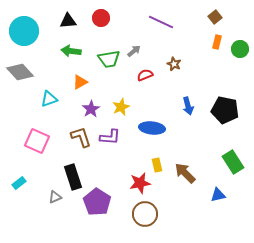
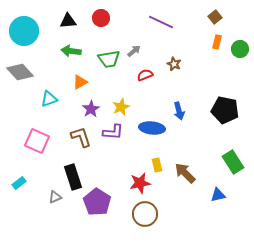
blue arrow: moved 9 px left, 5 px down
purple L-shape: moved 3 px right, 5 px up
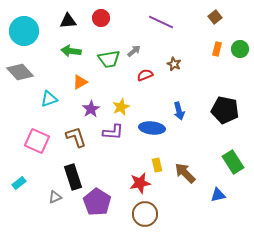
orange rectangle: moved 7 px down
brown L-shape: moved 5 px left
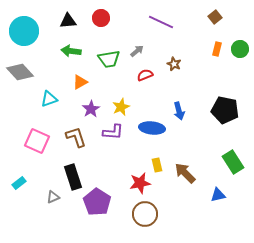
gray arrow: moved 3 px right
gray triangle: moved 2 px left
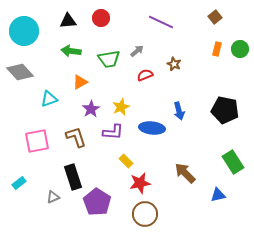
pink square: rotated 35 degrees counterclockwise
yellow rectangle: moved 31 px left, 4 px up; rotated 32 degrees counterclockwise
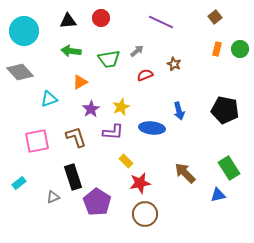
green rectangle: moved 4 px left, 6 px down
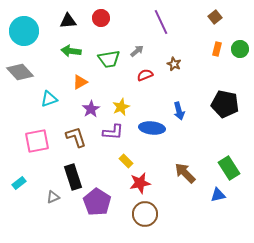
purple line: rotated 40 degrees clockwise
black pentagon: moved 6 px up
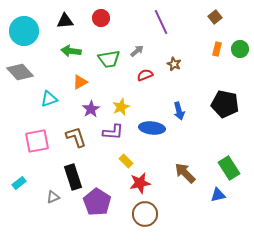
black triangle: moved 3 px left
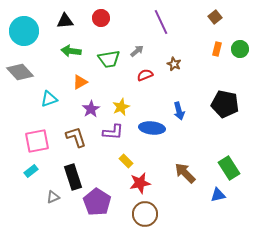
cyan rectangle: moved 12 px right, 12 px up
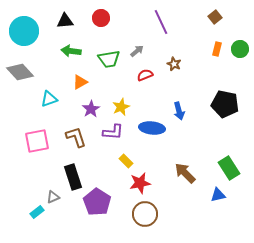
cyan rectangle: moved 6 px right, 41 px down
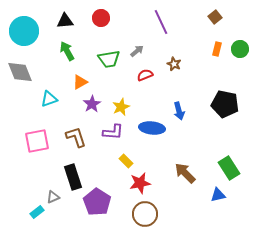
green arrow: moved 4 px left; rotated 54 degrees clockwise
gray diamond: rotated 20 degrees clockwise
purple star: moved 1 px right, 5 px up
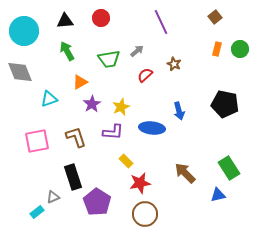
red semicircle: rotated 21 degrees counterclockwise
